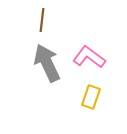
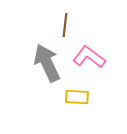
brown line: moved 23 px right, 5 px down
yellow rectangle: moved 14 px left; rotated 75 degrees clockwise
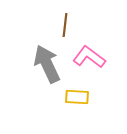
gray arrow: moved 1 px down
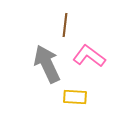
pink L-shape: moved 1 px up
yellow rectangle: moved 2 px left
